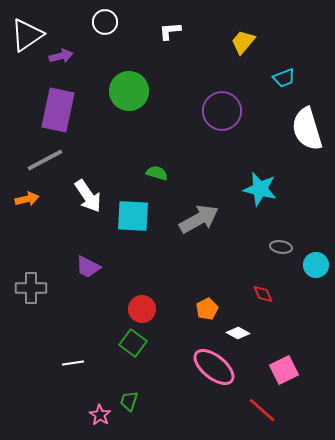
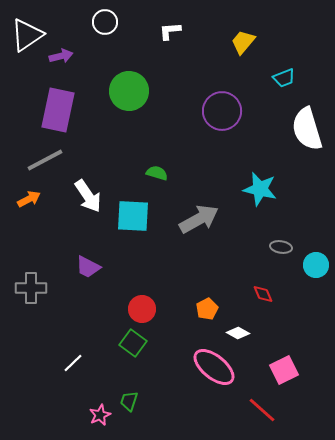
orange arrow: moved 2 px right; rotated 15 degrees counterclockwise
white line: rotated 35 degrees counterclockwise
pink star: rotated 15 degrees clockwise
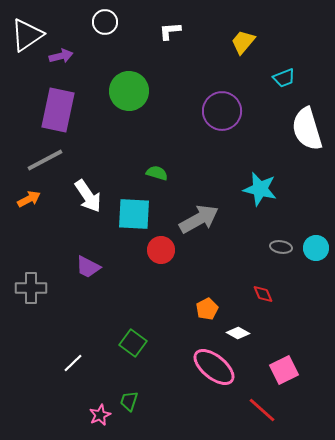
cyan square: moved 1 px right, 2 px up
cyan circle: moved 17 px up
red circle: moved 19 px right, 59 px up
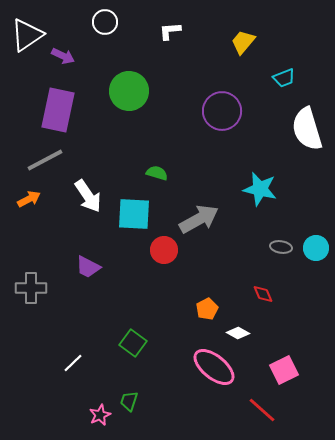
purple arrow: moved 2 px right; rotated 40 degrees clockwise
red circle: moved 3 px right
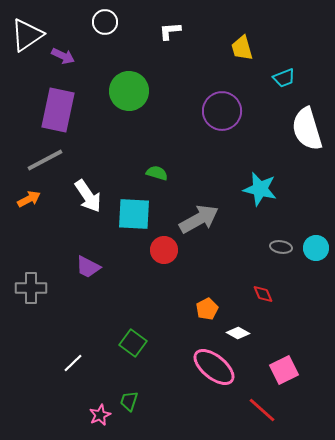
yellow trapezoid: moved 1 px left, 6 px down; rotated 56 degrees counterclockwise
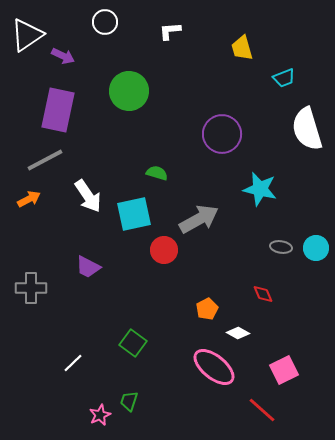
purple circle: moved 23 px down
cyan square: rotated 15 degrees counterclockwise
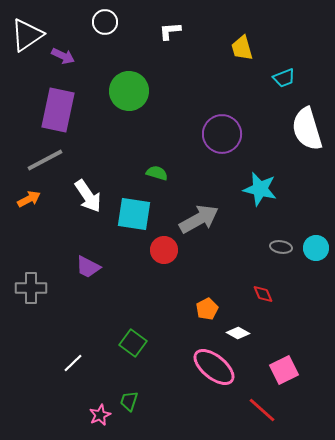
cyan square: rotated 21 degrees clockwise
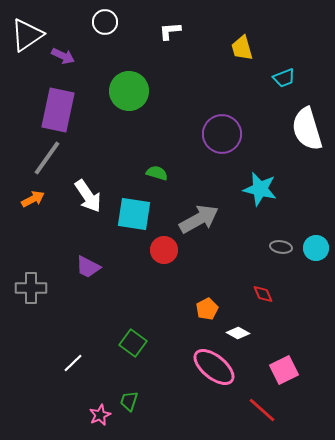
gray line: moved 2 px right, 2 px up; rotated 27 degrees counterclockwise
orange arrow: moved 4 px right
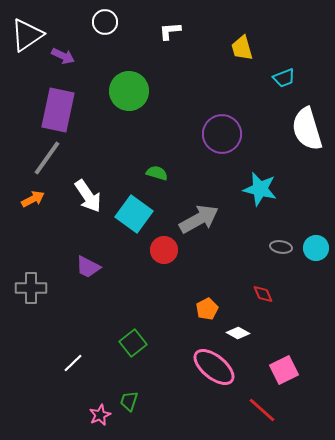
cyan square: rotated 27 degrees clockwise
green square: rotated 16 degrees clockwise
